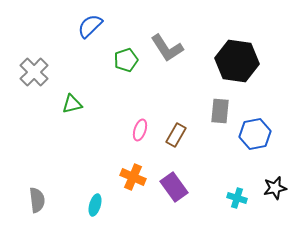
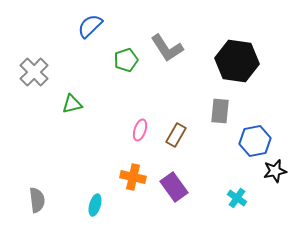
blue hexagon: moved 7 px down
orange cross: rotated 10 degrees counterclockwise
black star: moved 17 px up
cyan cross: rotated 18 degrees clockwise
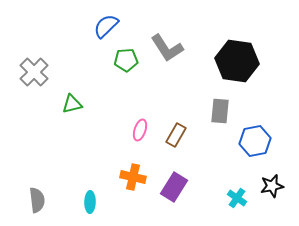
blue semicircle: moved 16 px right
green pentagon: rotated 15 degrees clockwise
black star: moved 3 px left, 15 px down
purple rectangle: rotated 68 degrees clockwise
cyan ellipse: moved 5 px left, 3 px up; rotated 15 degrees counterclockwise
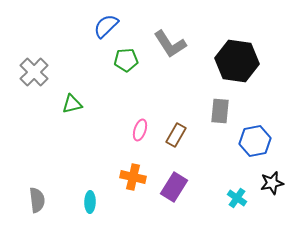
gray L-shape: moved 3 px right, 4 px up
black star: moved 3 px up
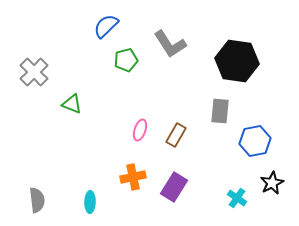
green pentagon: rotated 10 degrees counterclockwise
green triangle: rotated 35 degrees clockwise
orange cross: rotated 25 degrees counterclockwise
black star: rotated 15 degrees counterclockwise
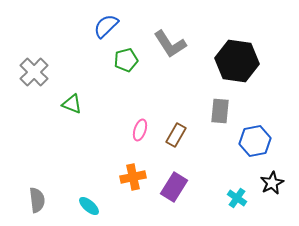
cyan ellipse: moved 1 px left, 4 px down; rotated 50 degrees counterclockwise
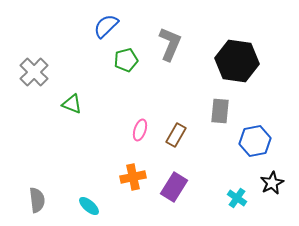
gray L-shape: rotated 124 degrees counterclockwise
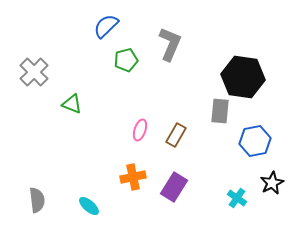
black hexagon: moved 6 px right, 16 px down
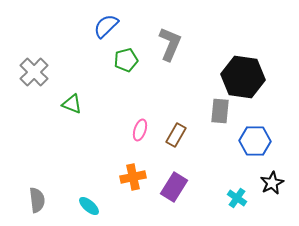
blue hexagon: rotated 12 degrees clockwise
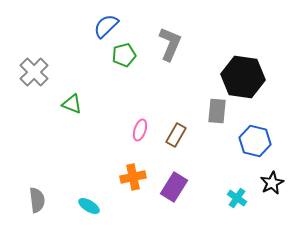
green pentagon: moved 2 px left, 5 px up
gray rectangle: moved 3 px left
blue hexagon: rotated 12 degrees clockwise
cyan ellipse: rotated 10 degrees counterclockwise
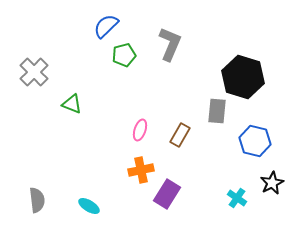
black hexagon: rotated 9 degrees clockwise
brown rectangle: moved 4 px right
orange cross: moved 8 px right, 7 px up
purple rectangle: moved 7 px left, 7 px down
